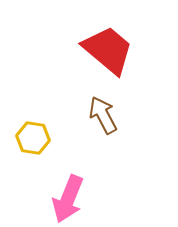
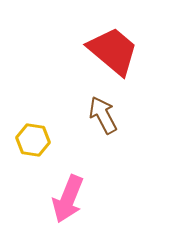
red trapezoid: moved 5 px right, 1 px down
yellow hexagon: moved 2 px down
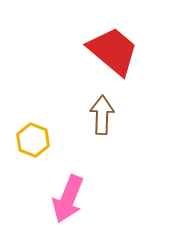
brown arrow: moved 1 px left; rotated 30 degrees clockwise
yellow hexagon: rotated 12 degrees clockwise
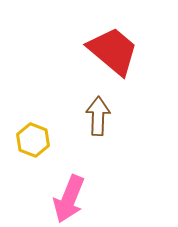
brown arrow: moved 4 px left, 1 px down
pink arrow: moved 1 px right
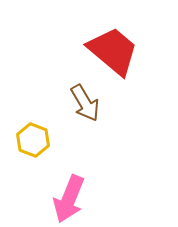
brown arrow: moved 13 px left, 13 px up; rotated 147 degrees clockwise
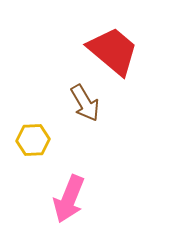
yellow hexagon: rotated 24 degrees counterclockwise
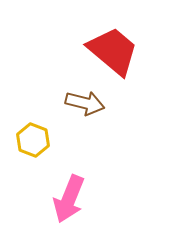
brown arrow: rotated 45 degrees counterclockwise
yellow hexagon: rotated 24 degrees clockwise
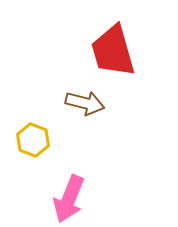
red trapezoid: rotated 146 degrees counterclockwise
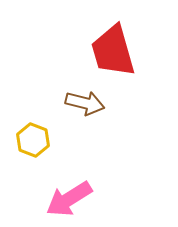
pink arrow: rotated 36 degrees clockwise
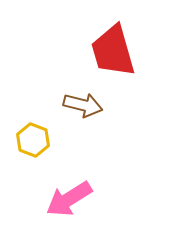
brown arrow: moved 2 px left, 2 px down
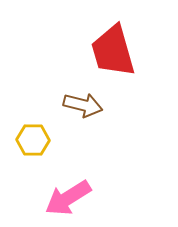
yellow hexagon: rotated 20 degrees counterclockwise
pink arrow: moved 1 px left, 1 px up
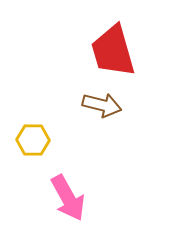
brown arrow: moved 19 px right
pink arrow: rotated 87 degrees counterclockwise
